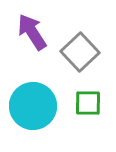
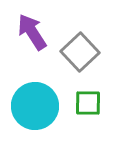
cyan circle: moved 2 px right
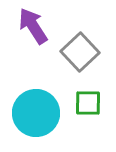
purple arrow: moved 1 px right, 6 px up
cyan circle: moved 1 px right, 7 px down
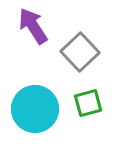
green square: rotated 16 degrees counterclockwise
cyan circle: moved 1 px left, 4 px up
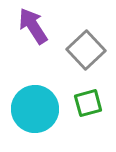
gray square: moved 6 px right, 2 px up
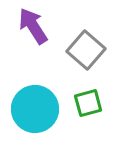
gray square: rotated 6 degrees counterclockwise
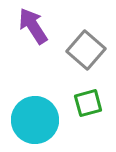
cyan circle: moved 11 px down
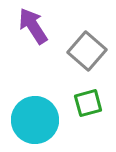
gray square: moved 1 px right, 1 px down
